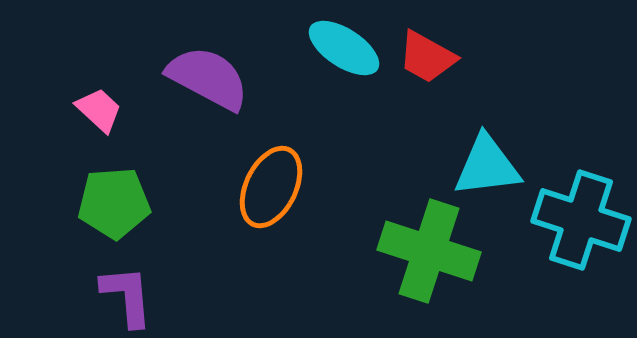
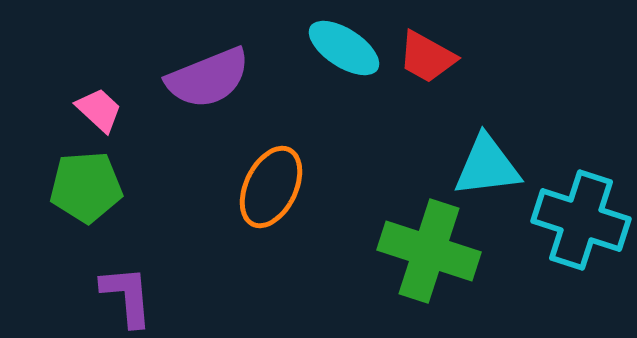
purple semicircle: rotated 130 degrees clockwise
green pentagon: moved 28 px left, 16 px up
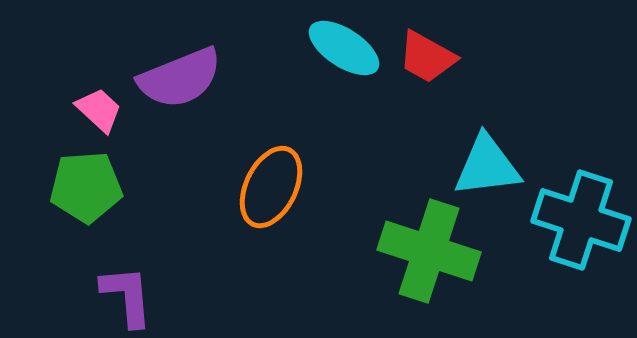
purple semicircle: moved 28 px left
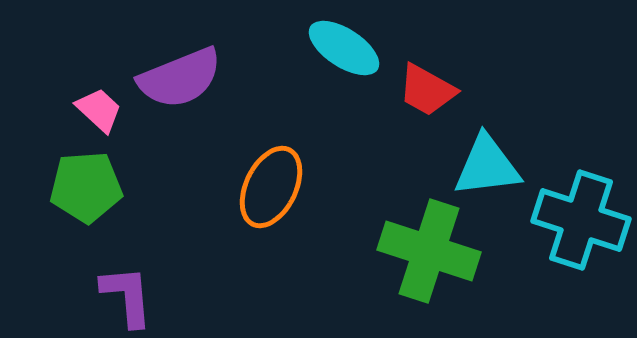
red trapezoid: moved 33 px down
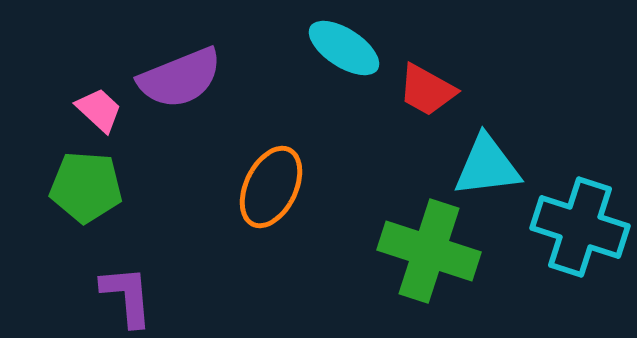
green pentagon: rotated 8 degrees clockwise
cyan cross: moved 1 px left, 7 px down
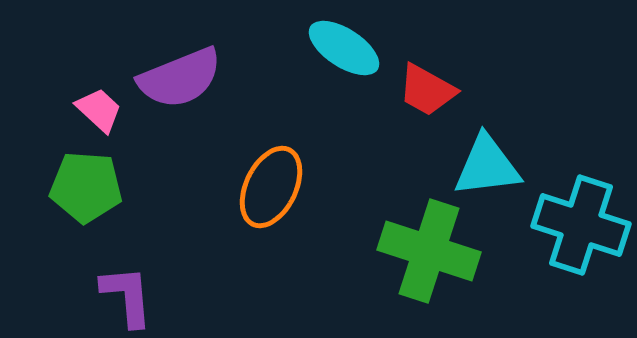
cyan cross: moved 1 px right, 2 px up
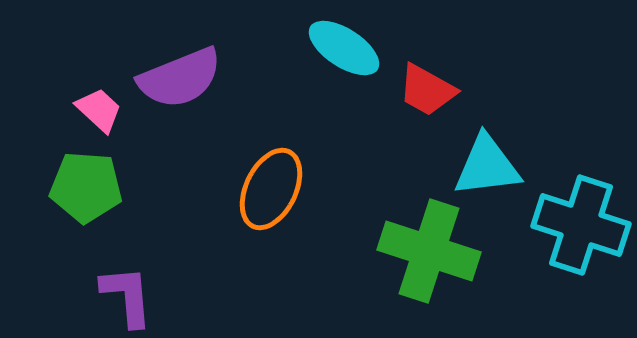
orange ellipse: moved 2 px down
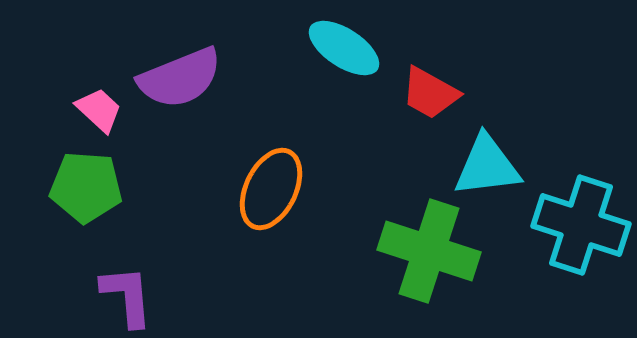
red trapezoid: moved 3 px right, 3 px down
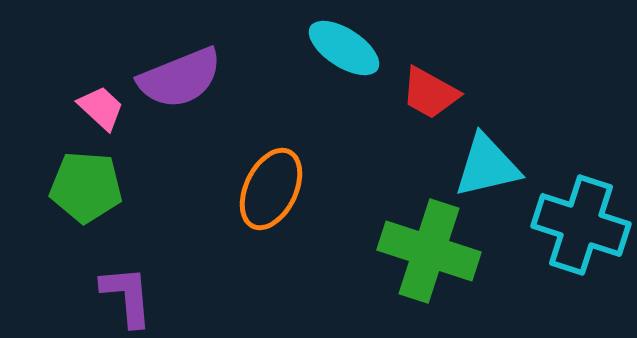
pink trapezoid: moved 2 px right, 2 px up
cyan triangle: rotated 6 degrees counterclockwise
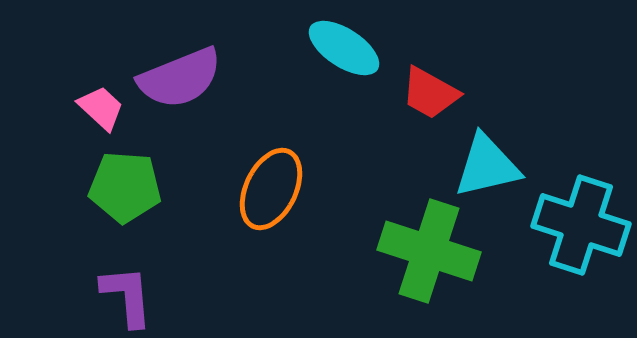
green pentagon: moved 39 px right
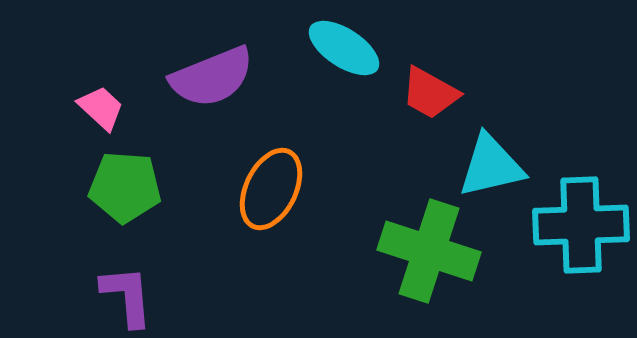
purple semicircle: moved 32 px right, 1 px up
cyan triangle: moved 4 px right
cyan cross: rotated 20 degrees counterclockwise
